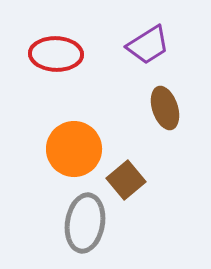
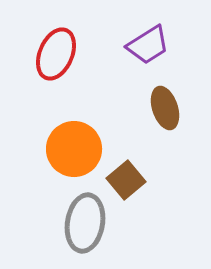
red ellipse: rotated 69 degrees counterclockwise
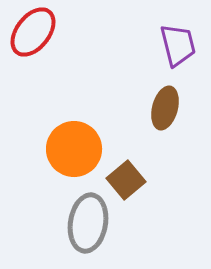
purple trapezoid: moved 30 px right; rotated 72 degrees counterclockwise
red ellipse: moved 23 px left, 22 px up; rotated 15 degrees clockwise
brown ellipse: rotated 33 degrees clockwise
gray ellipse: moved 3 px right
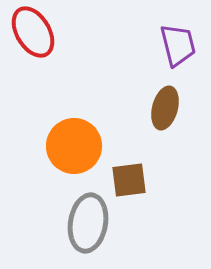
red ellipse: rotated 69 degrees counterclockwise
orange circle: moved 3 px up
brown square: moved 3 px right; rotated 33 degrees clockwise
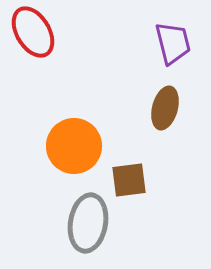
purple trapezoid: moved 5 px left, 2 px up
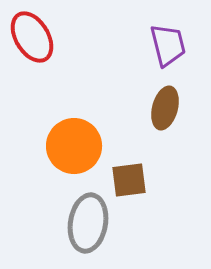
red ellipse: moved 1 px left, 5 px down
purple trapezoid: moved 5 px left, 2 px down
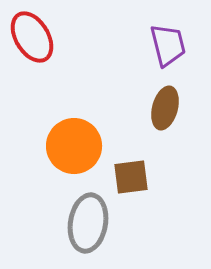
brown square: moved 2 px right, 3 px up
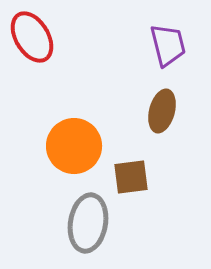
brown ellipse: moved 3 px left, 3 px down
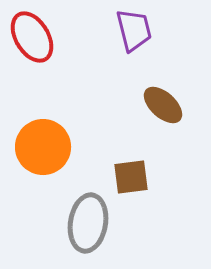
purple trapezoid: moved 34 px left, 15 px up
brown ellipse: moved 1 px right, 6 px up; rotated 63 degrees counterclockwise
orange circle: moved 31 px left, 1 px down
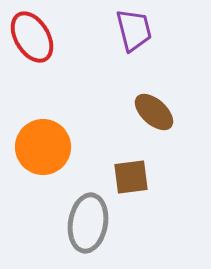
brown ellipse: moved 9 px left, 7 px down
